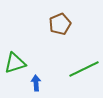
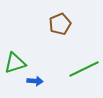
blue arrow: moved 1 px left, 2 px up; rotated 98 degrees clockwise
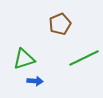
green triangle: moved 9 px right, 4 px up
green line: moved 11 px up
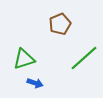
green line: rotated 16 degrees counterclockwise
blue arrow: moved 2 px down; rotated 14 degrees clockwise
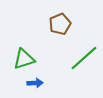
blue arrow: rotated 21 degrees counterclockwise
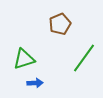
green line: rotated 12 degrees counterclockwise
